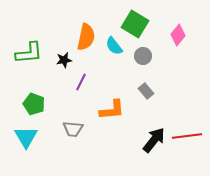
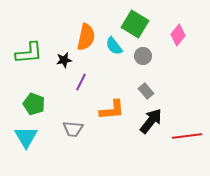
black arrow: moved 3 px left, 19 px up
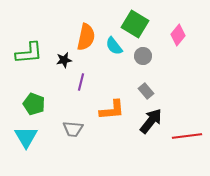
purple line: rotated 12 degrees counterclockwise
